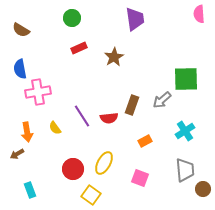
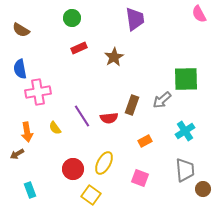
pink semicircle: rotated 24 degrees counterclockwise
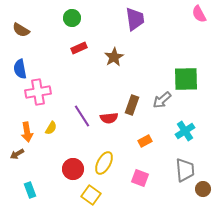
yellow semicircle: moved 4 px left; rotated 112 degrees counterclockwise
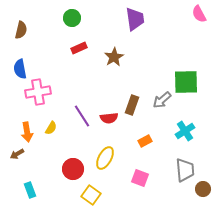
brown semicircle: rotated 108 degrees counterclockwise
green square: moved 3 px down
yellow ellipse: moved 1 px right, 5 px up
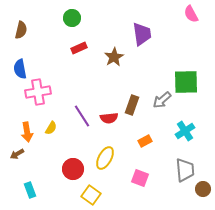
pink semicircle: moved 8 px left
purple trapezoid: moved 7 px right, 15 px down
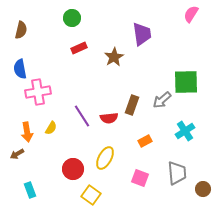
pink semicircle: rotated 60 degrees clockwise
gray trapezoid: moved 8 px left, 3 px down
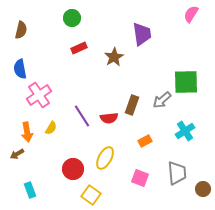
pink cross: moved 1 px right, 3 px down; rotated 25 degrees counterclockwise
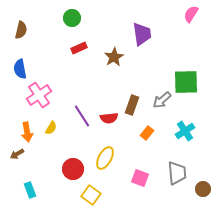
orange rectangle: moved 2 px right, 8 px up; rotated 24 degrees counterclockwise
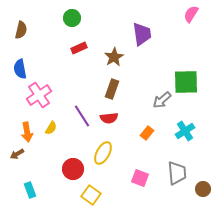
brown rectangle: moved 20 px left, 16 px up
yellow ellipse: moved 2 px left, 5 px up
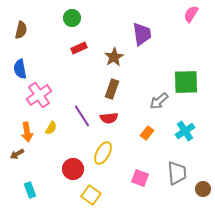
gray arrow: moved 3 px left, 1 px down
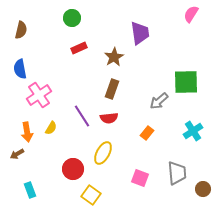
purple trapezoid: moved 2 px left, 1 px up
cyan cross: moved 8 px right
